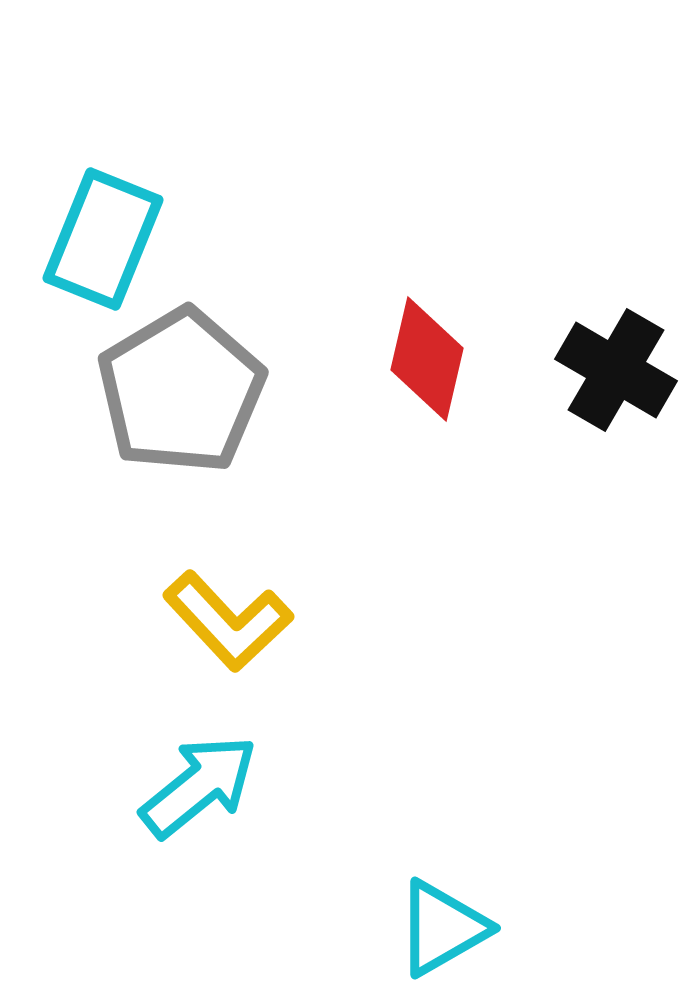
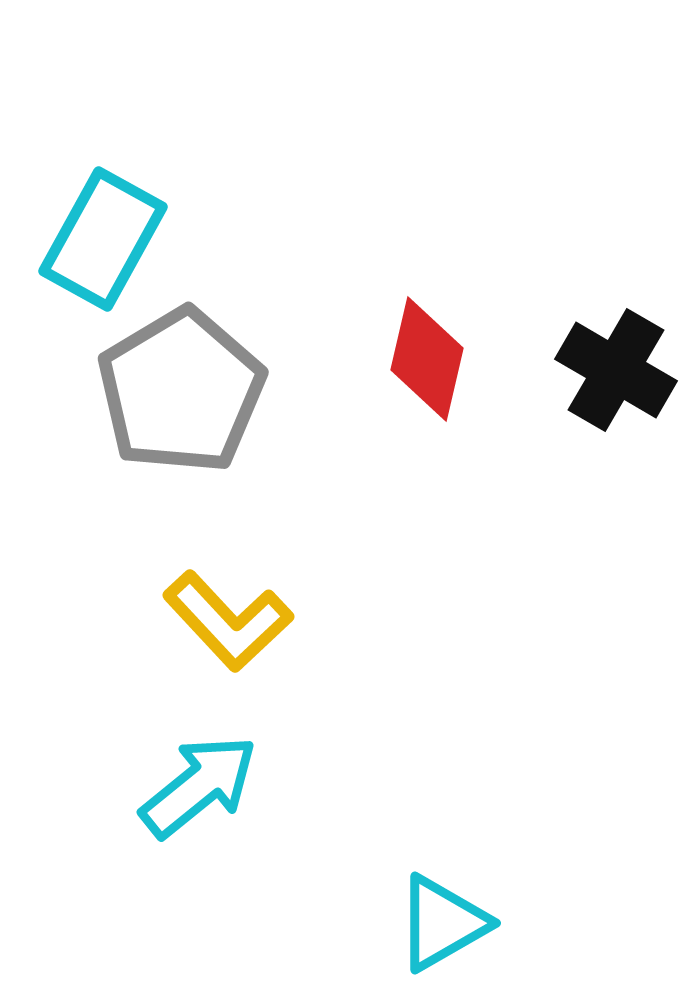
cyan rectangle: rotated 7 degrees clockwise
cyan triangle: moved 5 px up
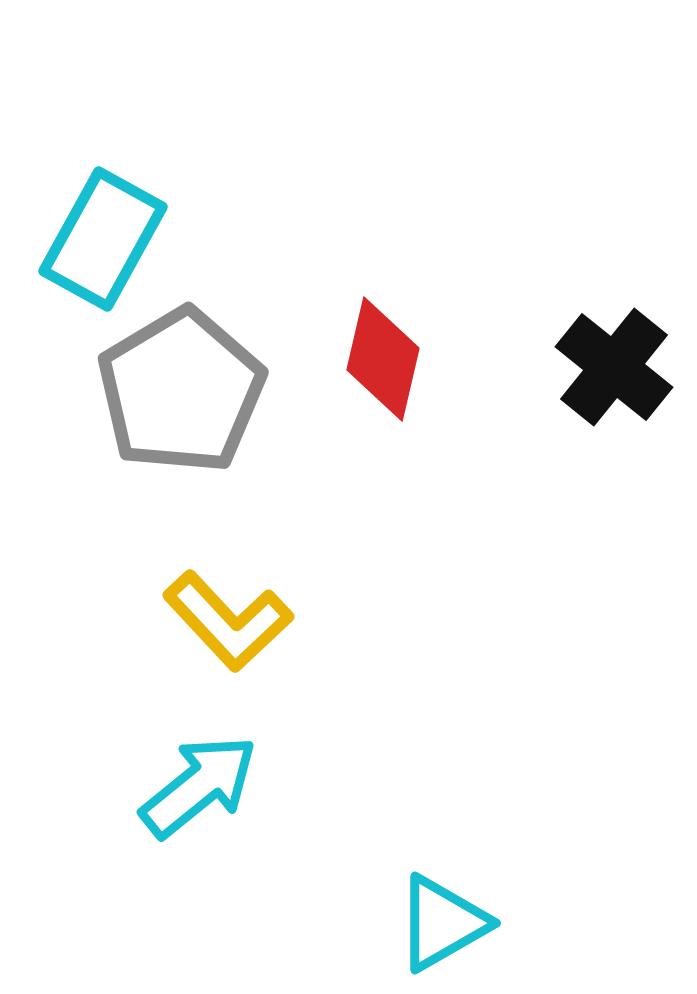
red diamond: moved 44 px left
black cross: moved 2 px left, 3 px up; rotated 9 degrees clockwise
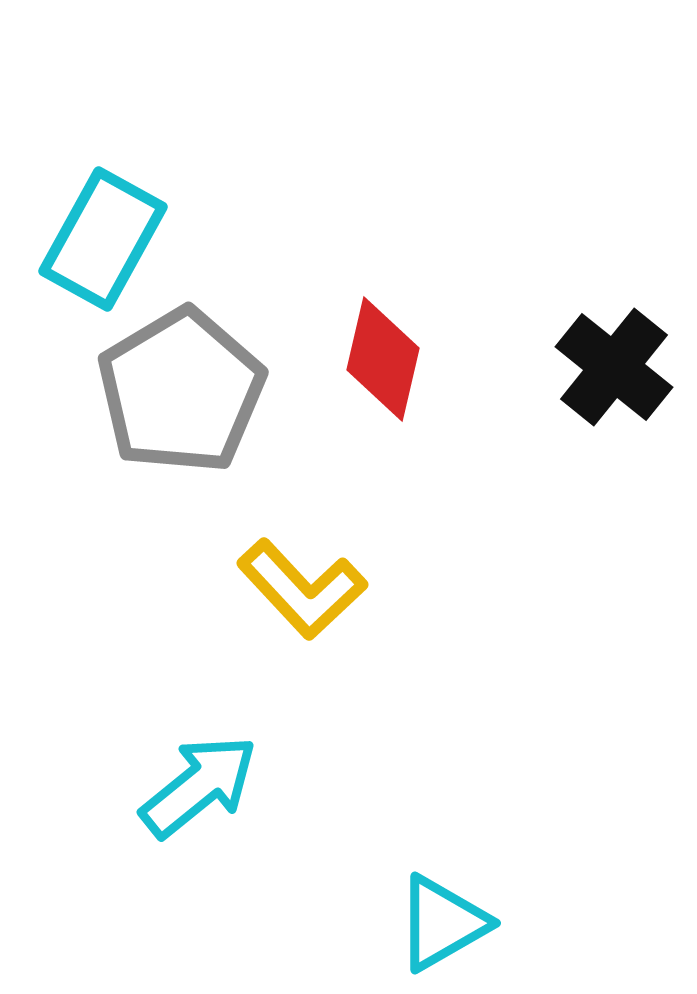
yellow L-shape: moved 74 px right, 32 px up
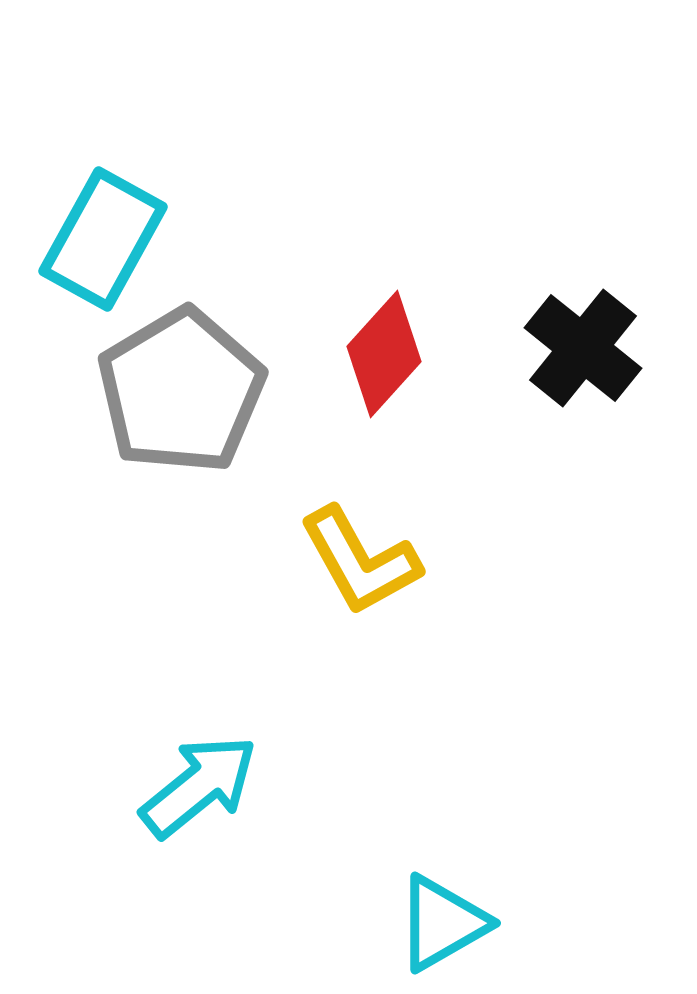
red diamond: moved 1 px right, 5 px up; rotated 29 degrees clockwise
black cross: moved 31 px left, 19 px up
yellow L-shape: moved 58 px right, 28 px up; rotated 14 degrees clockwise
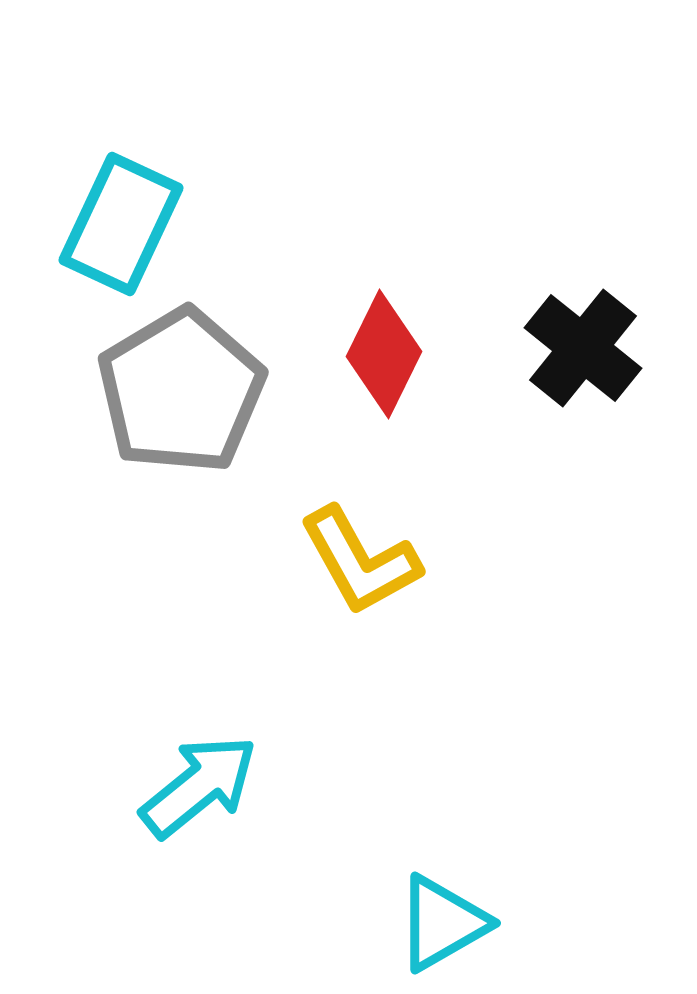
cyan rectangle: moved 18 px right, 15 px up; rotated 4 degrees counterclockwise
red diamond: rotated 16 degrees counterclockwise
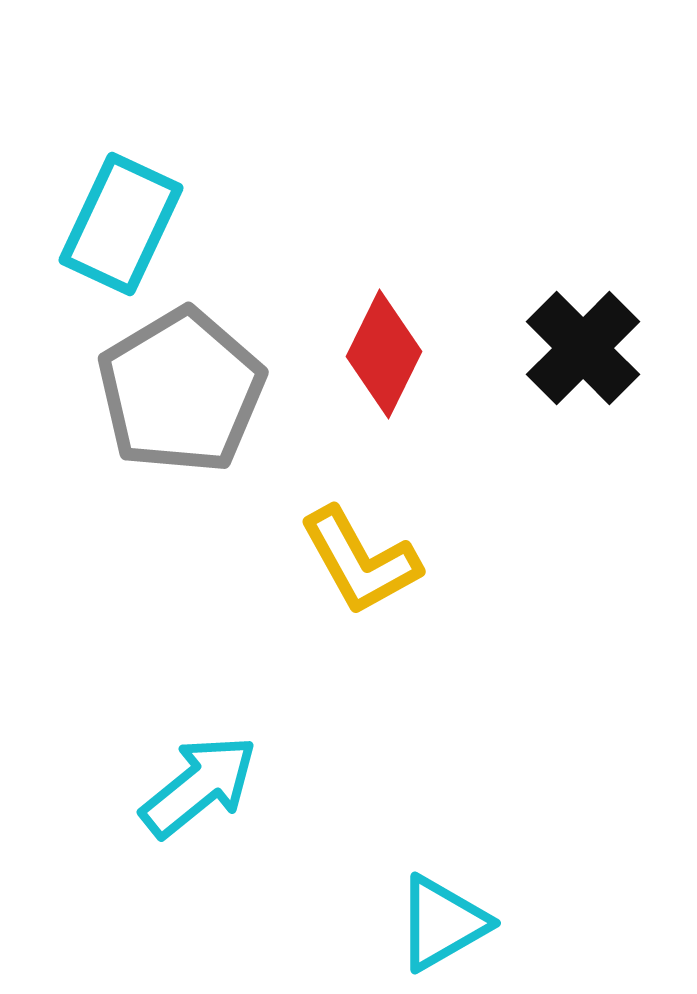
black cross: rotated 6 degrees clockwise
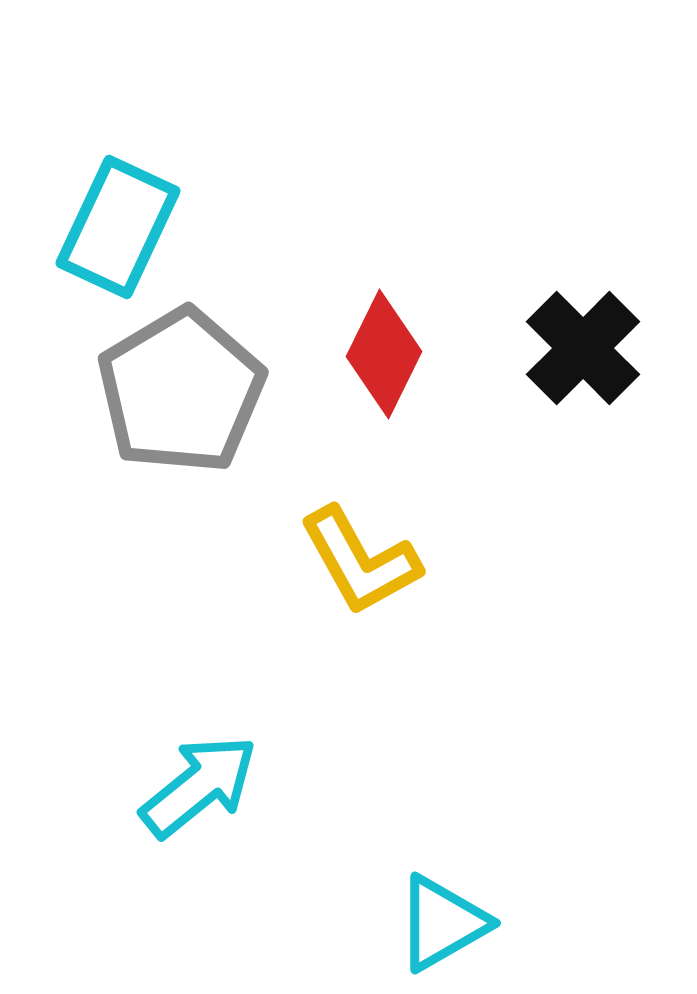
cyan rectangle: moved 3 px left, 3 px down
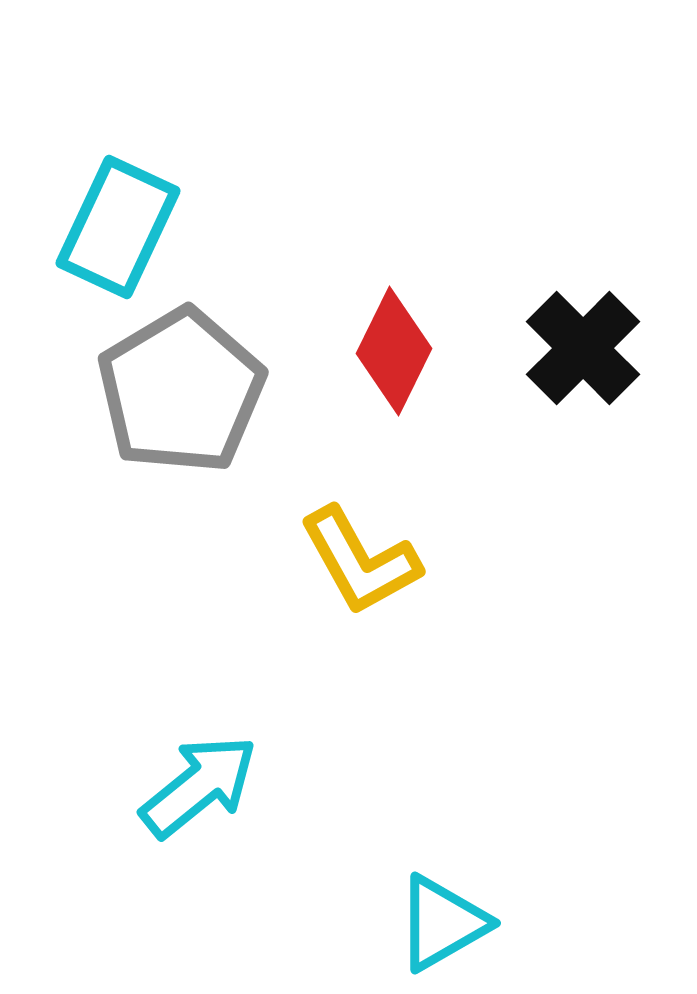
red diamond: moved 10 px right, 3 px up
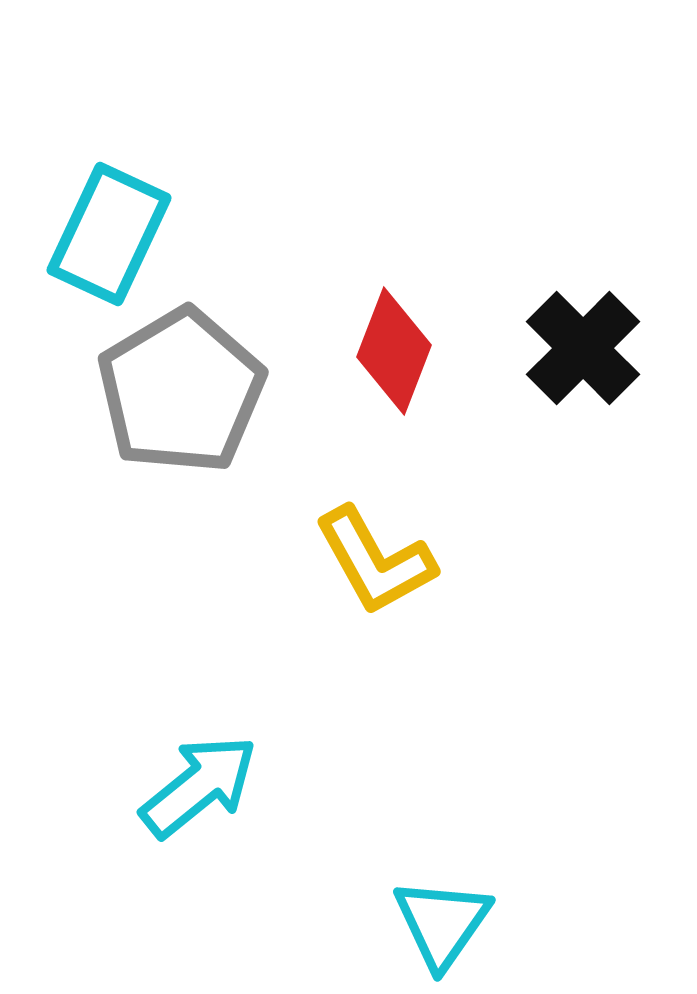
cyan rectangle: moved 9 px left, 7 px down
red diamond: rotated 5 degrees counterclockwise
yellow L-shape: moved 15 px right
cyan triangle: rotated 25 degrees counterclockwise
